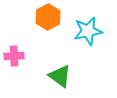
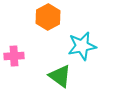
cyan star: moved 6 px left, 15 px down
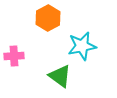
orange hexagon: moved 1 px down
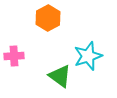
cyan star: moved 6 px right, 10 px down; rotated 8 degrees counterclockwise
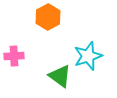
orange hexagon: moved 1 px up
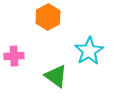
cyan star: moved 1 px right, 5 px up; rotated 12 degrees counterclockwise
green triangle: moved 4 px left
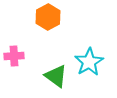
cyan star: moved 11 px down
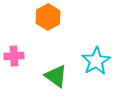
cyan star: moved 7 px right, 1 px up
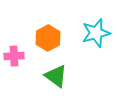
orange hexagon: moved 21 px down
cyan star: moved 28 px up; rotated 16 degrees clockwise
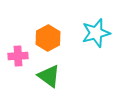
pink cross: moved 4 px right
green triangle: moved 7 px left
